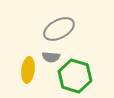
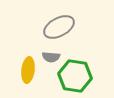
gray ellipse: moved 2 px up
green hexagon: rotated 8 degrees counterclockwise
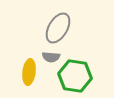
gray ellipse: moved 1 px left, 1 px down; rotated 32 degrees counterclockwise
yellow ellipse: moved 1 px right, 2 px down
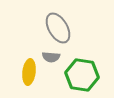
gray ellipse: rotated 60 degrees counterclockwise
green hexagon: moved 7 px right, 1 px up
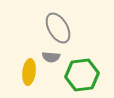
green hexagon: rotated 16 degrees counterclockwise
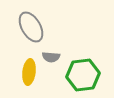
gray ellipse: moved 27 px left, 1 px up
green hexagon: moved 1 px right
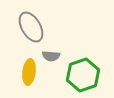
gray semicircle: moved 1 px up
green hexagon: rotated 12 degrees counterclockwise
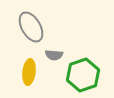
gray semicircle: moved 3 px right, 1 px up
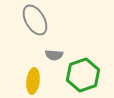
gray ellipse: moved 4 px right, 7 px up
yellow ellipse: moved 4 px right, 9 px down
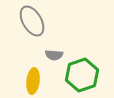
gray ellipse: moved 3 px left, 1 px down
green hexagon: moved 1 px left
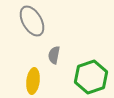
gray semicircle: rotated 96 degrees clockwise
green hexagon: moved 9 px right, 2 px down
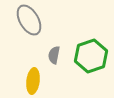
gray ellipse: moved 3 px left, 1 px up
green hexagon: moved 21 px up
